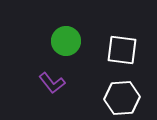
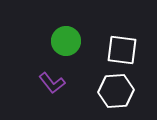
white hexagon: moved 6 px left, 7 px up
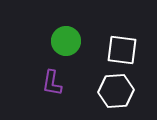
purple L-shape: rotated 48 degrees clockwise
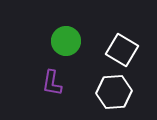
white square: rotated 24 degrees clockwise
white hexagon: moved 2 px left, 1 px down
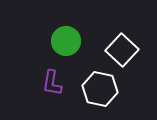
white square: rotated 12 degrees clockwise
white hexagon: moved 14 px left, 3 px up; rotated 16 degrees clockwise
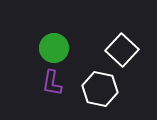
green circle: moved 12 px left, 7 px down
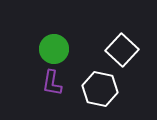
green circle: moved 1 px down
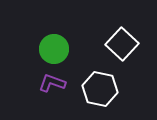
white square: moved 6 px up
purple L-shape: rotated 100 degrees clockwise
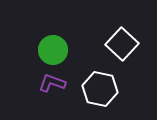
green circle: moved 1 px left, 1 px down
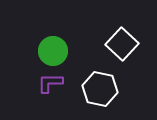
green circle: moved 1 px down
purple L-shape: moved 2 px left; rotated 20 degrees counterclockwise
